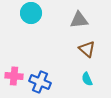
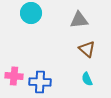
blue cross: rotated 20 degrees counterclockwise
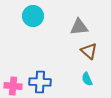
cyan circle: moved 2 px right, 3 px down
gray triangle: moved 7 px down
brown triangle: moved 2 px right, 2 px down
pink cross: moved 1 px left, 10 px down
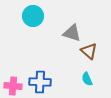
gray triangle: moved 7 px left, 6 px down; rotated 24 degrees clockwise
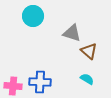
cyan semicircle: rotated 144 degrees clockwise
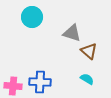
cyan circle: moved 1 px left, 1 px down
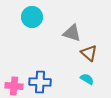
brown triangle: moved 2 px down
pink cross: moved 1 px right
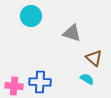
cyan circle: moved 1 px left, 1 px up
brown triangle: moved 5 px right, 5 px down
